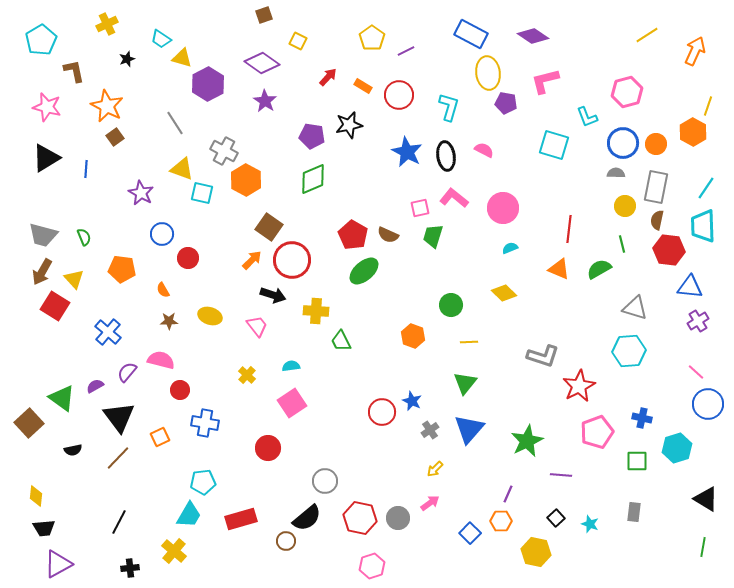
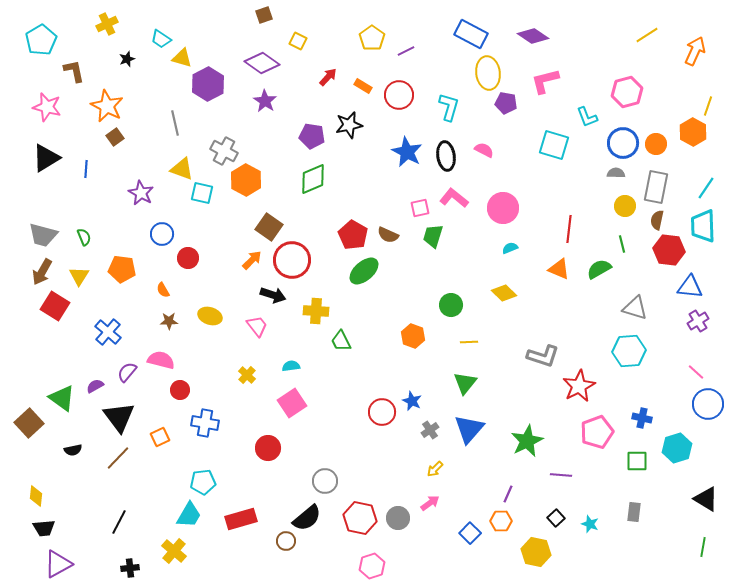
gray line at (175, 123): rotated 20 degrees clockwise
yellow triangle at (74, 279): moved 5 px right, 3 px up; rotated 15 degrees clockwise
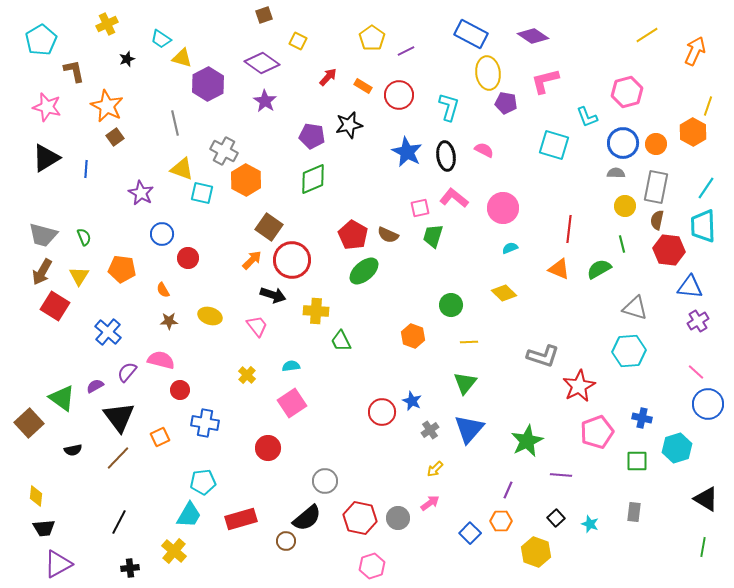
purple line at (508, 494): moved 4 px up
yellow hexagon at (536, 552): rotated 8 degrees clockwise
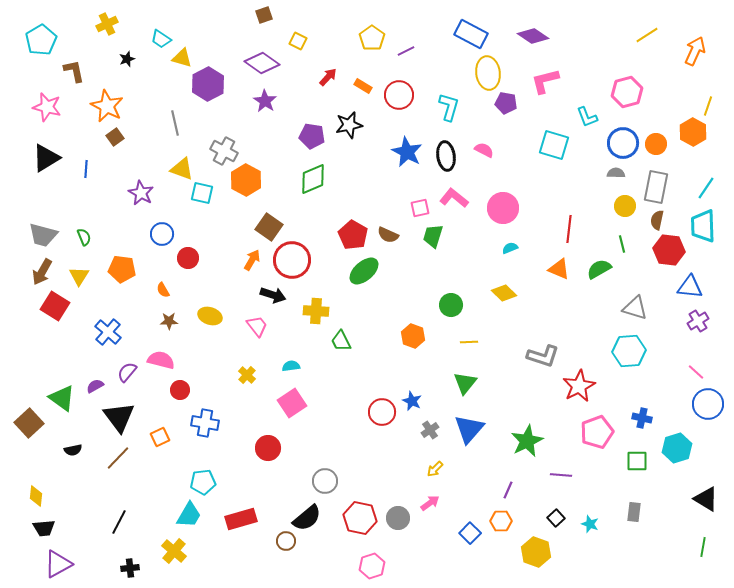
orange arrow at (252, 260): rotated 15 degrees counterclockwise
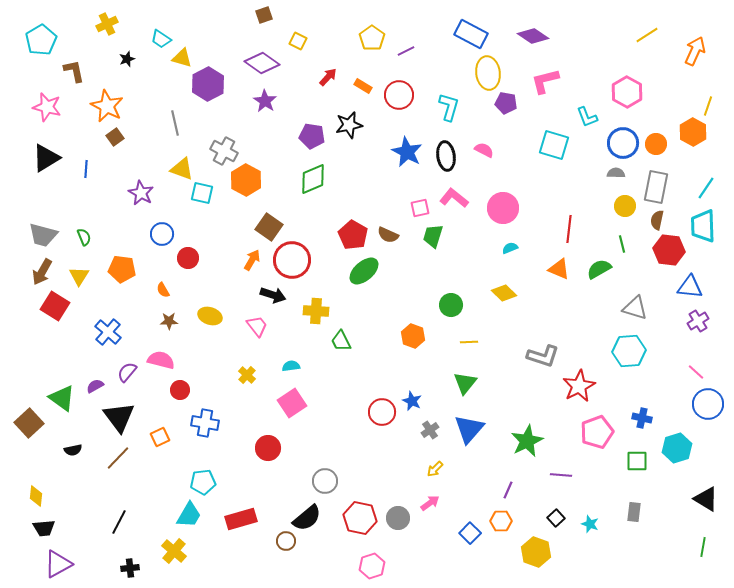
pink hexagon at (627, 92): rotated 16 degrees counterclockwise
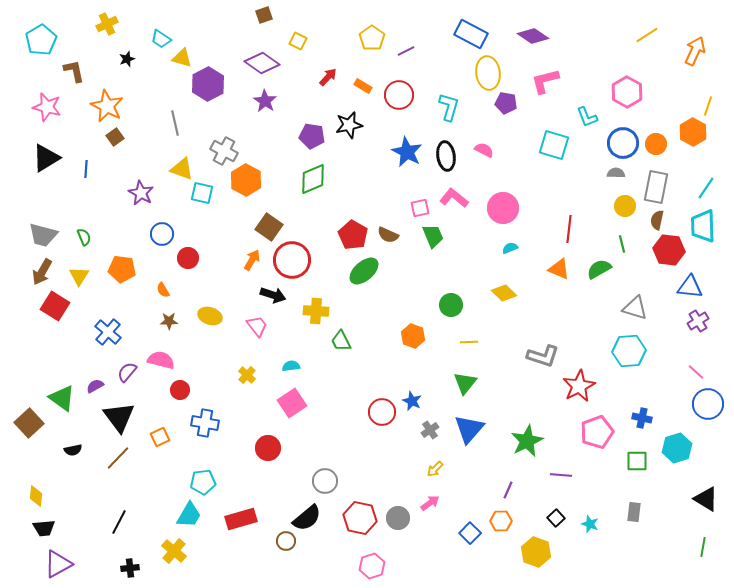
green trapezoid at (433, 236): rotated 140 degrees clockwise
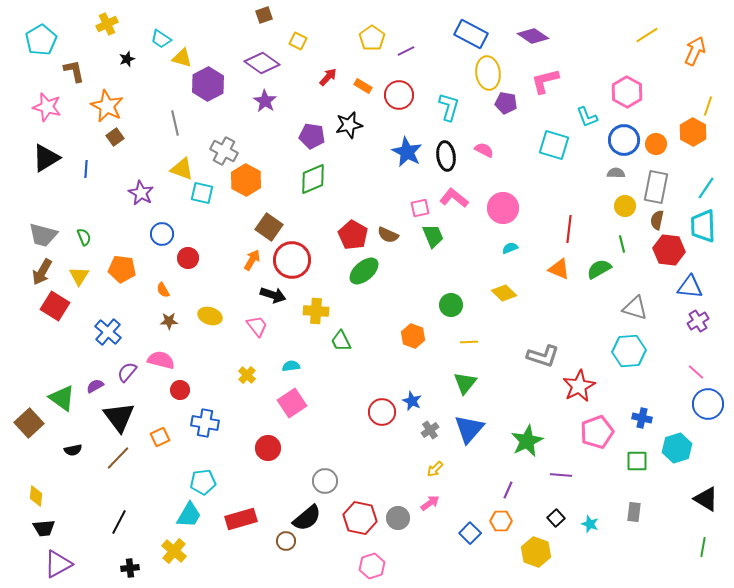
blue circle at (623, 143): moved 1 px right, 3 px up
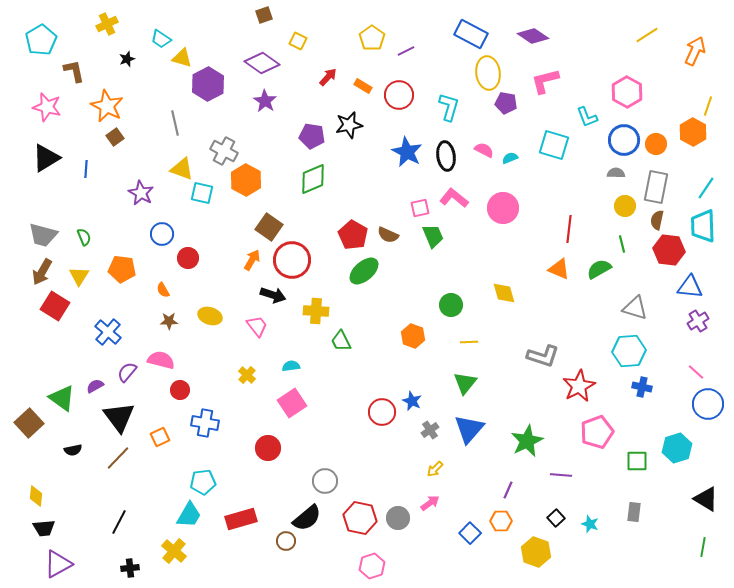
cyan semicircle at (510, 248): moved 90 px up
yellow diamond at (504, 293): rotated 30 degrees clockwise
blue cross at (642, 418): moved 31 px up
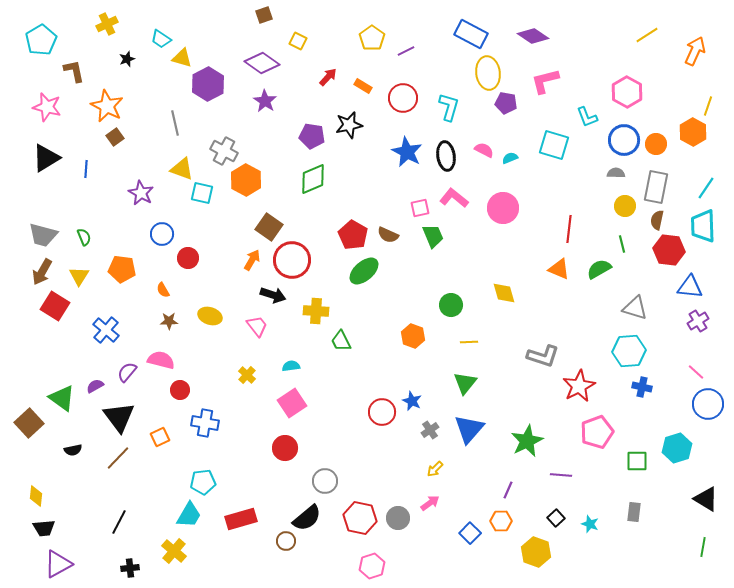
red circle at (399, 95): moved 4 px right, 3 px down
blue cross at (108, 332): moved 2 px left, 2 px up
red circle at (268, 448): moved 17 px right
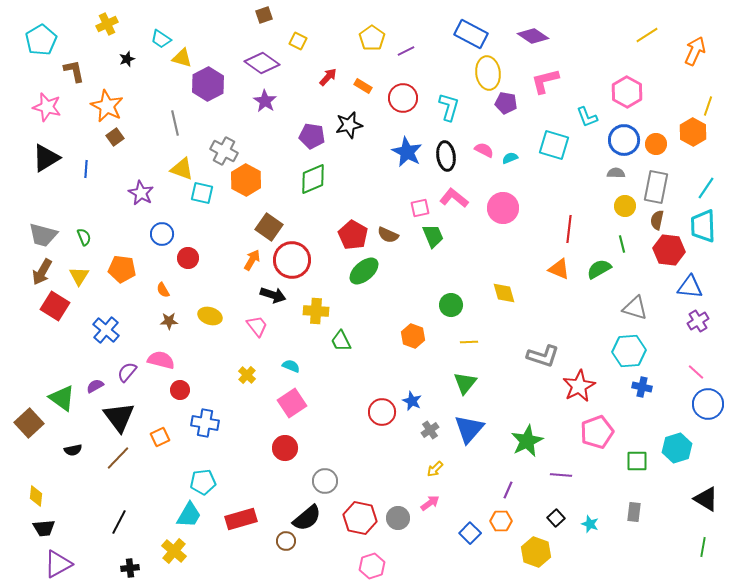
cyan semicircle at (291, 366): rotated 30 degrees clockwise
